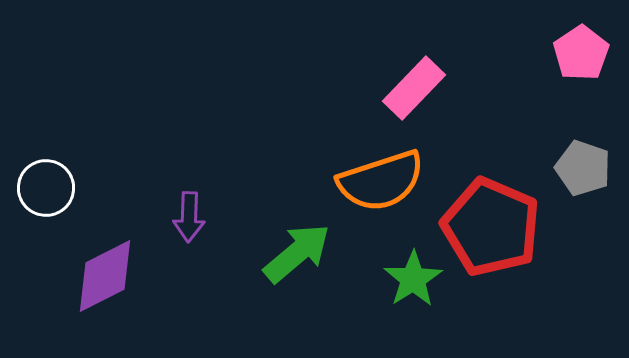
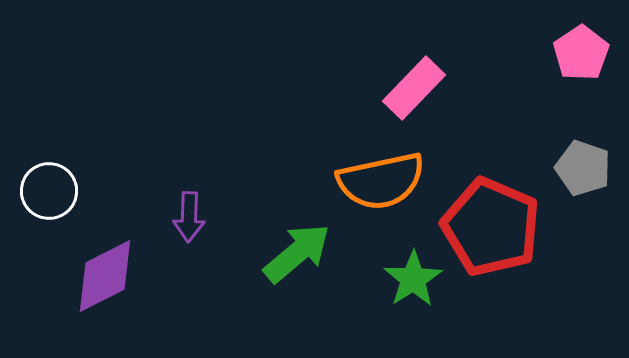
orange semicircle: rotated 6 degrees clockwise
white circle: moved 3 px right, 3 px down
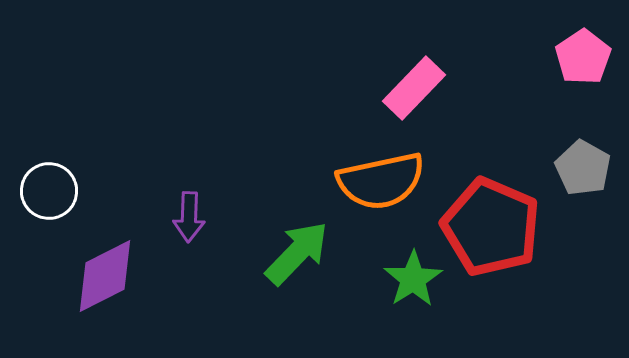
pink pentagon: moved 2 px right, 4 px down
gray pentagon: rotated 10 degrees clockwise
green arrow: rotated 6 degrees counterclockwise
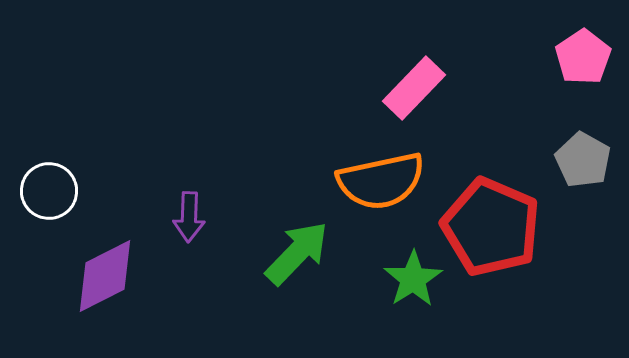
gray pentagon: moved 8 px up
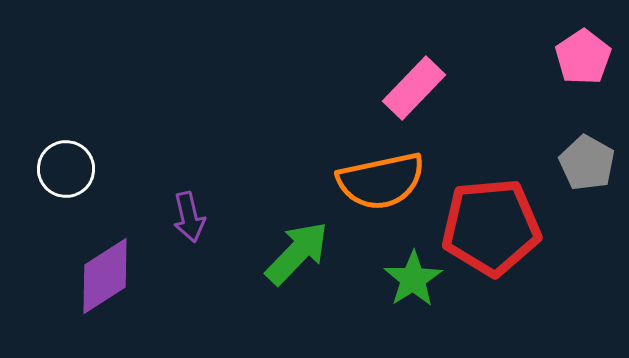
gray pentagon: moved 4 px right, 3 px down
white circle: moved 17 px right, 22 px up
purple arrow: rotated 15 degrees counterclockwise
red pentagon: rotated 28 degrees counterclockwise
purple diamond: rotated 6 degrees counterclockwise
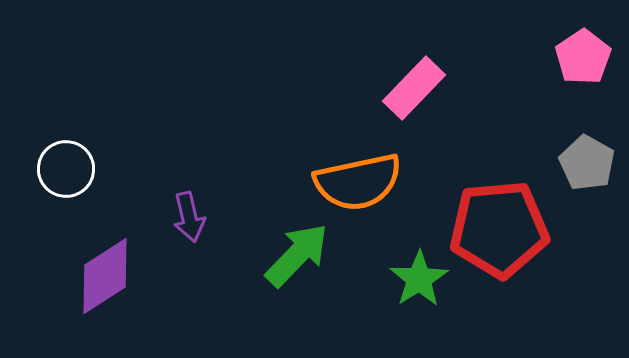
orange semicircle: moved 23 px left, 1 px down
red pentagon: moved 8 px right, 2 px down
green arrow: moved 2 px down
green star: moved 6 px right
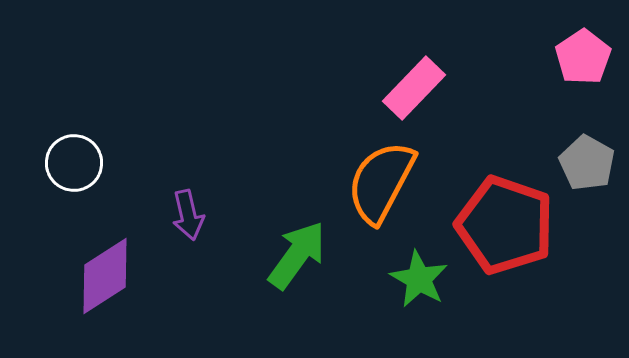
white circle: moved 8 px right, 6 px up
orange semicircle: moved 23 px right; rotated 130 degrees clockwise
purple arrow: moved 1 px left, 2 px up
red pentagon: moved 6 px right, 4 px up; rotated 24 degrees clockwise
green arrow: rotated 8 degrees counterclockwise
green star: rotated 10 degrees counterclockwise
